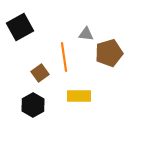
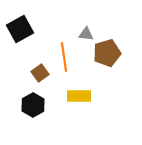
black square: moved 2 px down
brown pentagon: moved 2 px left
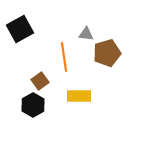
brown square: moved 8 px down
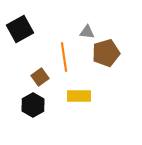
gray triangle: moved 1 px right, 2 px up
brown pentagon: moved 1 px left
brown square: moved 4 px up
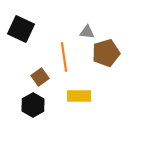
black square: moved 1 px right; rotated 36 degrees counterclockwise
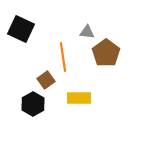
brown pentagon: rotated 20 degrees counterclockwise
orange line: moved 1 px left
brown square: moved 6 px right, 3 px down
yellow rectangle: moved 2 px down
black hexagon: moved 1 px up
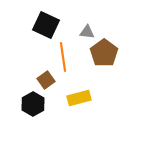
black square: moved 25 px right, 4 px up
brown pentagon: moved 2 px left
yellow rectangle: rotated 15 degrees counterclockwise
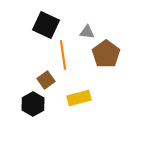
brown pentagon: moved 2 px right, 1 px down
orange line: moved 2 px up
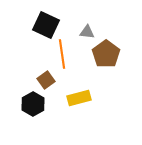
orange line: moved 1 px left, 1 px up
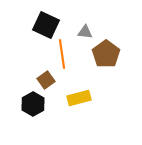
gray triangle: moved 2 px left
